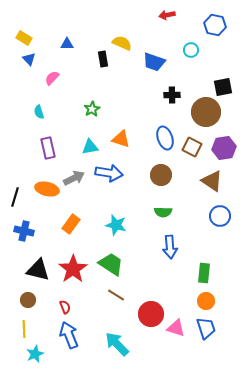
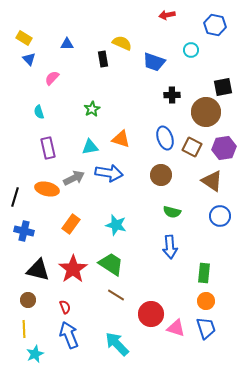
green semicircle at (163, 212): moved 9 px right; rotated 12 degrees clockwise
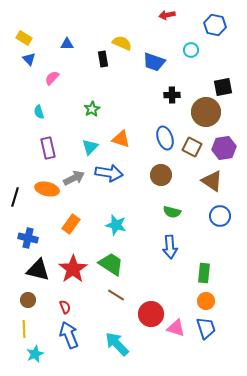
cyan triangle at (90, 147): rotated 36 degrees counterclockwise
blue cross at (24, 231): moved 4 px right, 7 px down
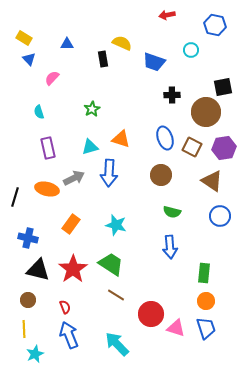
cyan triangle at (90, 147): rotated 30 degrees clockwise
blue arrow at (109, 173): rotated 84 degrees clockwise
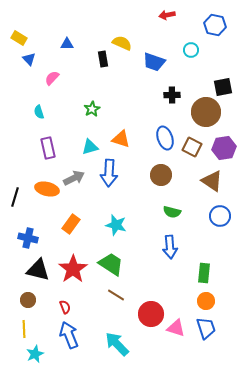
yellow rectangle at (24, 38): moved 5 px left
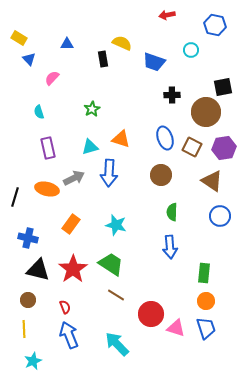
green semicircle at (172, 212): rotated 78 degrees clockwise
cyan star at (35, 354): moved 2 px left, 7 px down
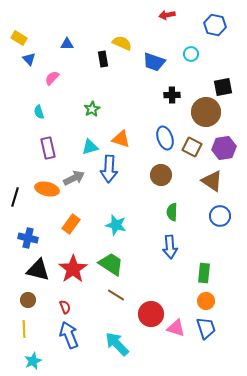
cyan circle at (191, 50): moved 4 px down
blue arrow at (109, 173): moved 4 px up
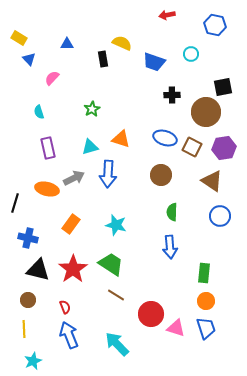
blue ellipse at (165, 138): rotated 55 degrees counterclockwise
blue arrow at (109, 169): moved 1 px left, 5 px down
black line at (15, 197): moved 6 px down
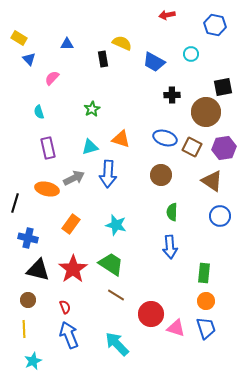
blue trapezoid at (154, 62): rotated 10 degrees clockwise
